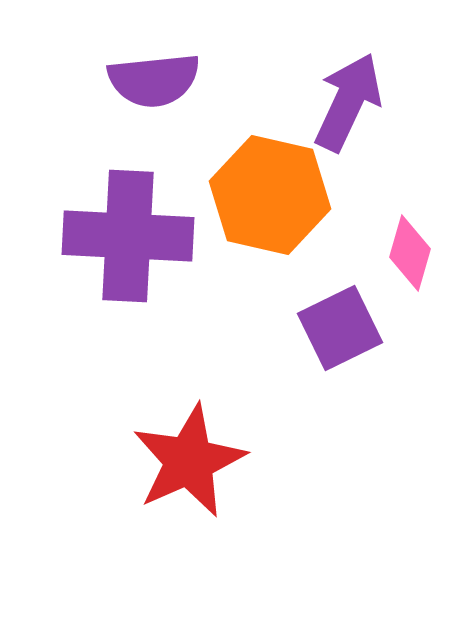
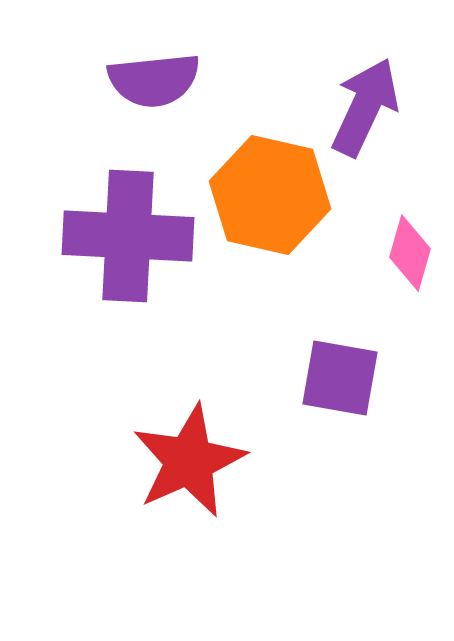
purple arrow: moved 17 px right, 5 px down
purple square: moved 50 px down; rotated 36 degrees clockwise
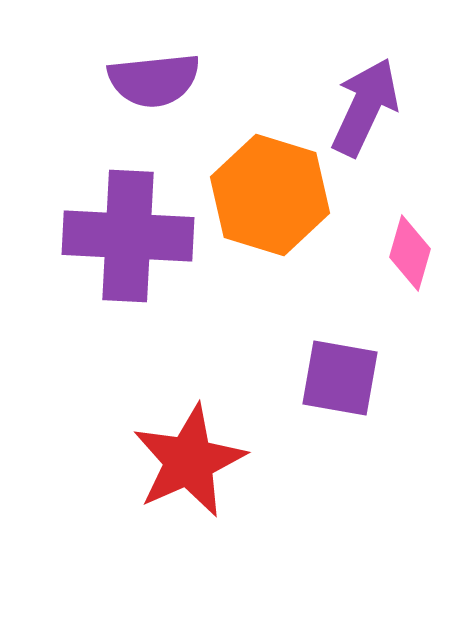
orange hexagon: rotated 4 degrees clockwise
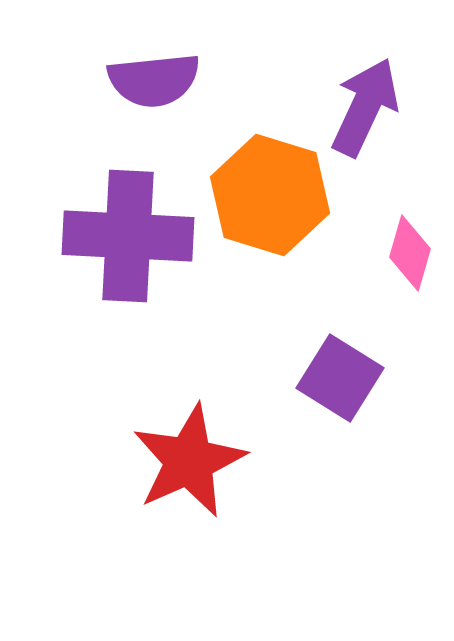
purple square: rotated 22 degrees clockwise
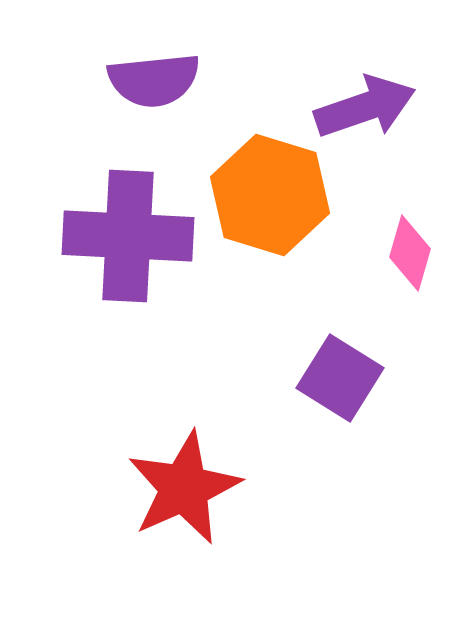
purple arrow: rotated 46 degrees clockwise
red star: moved 5 px left, 27 px down
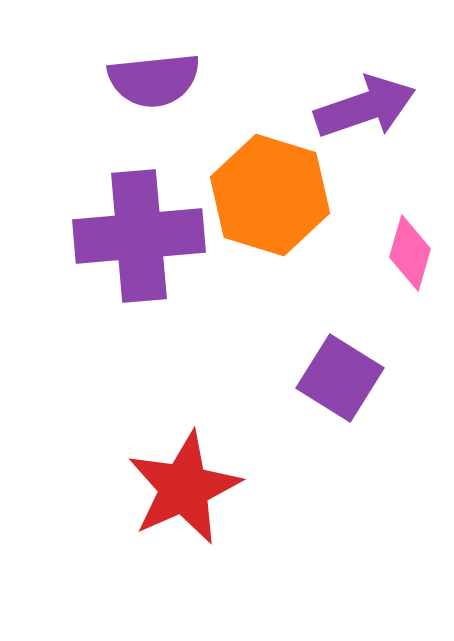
purple cross: moved 11 px right; rotated 8 degrees counterclockwise
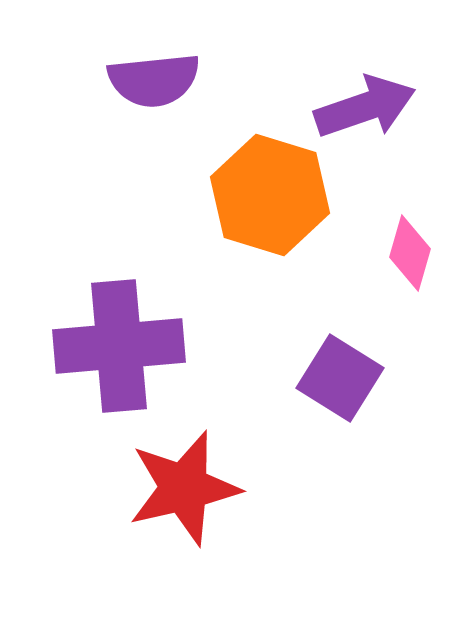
purple cross: moved 20 px left, 110 px down
red star: rotated 11 degrees clockwise
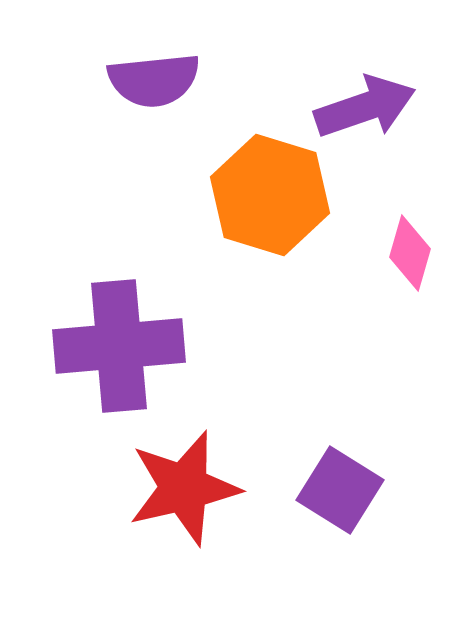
purple square: moved 112 px down
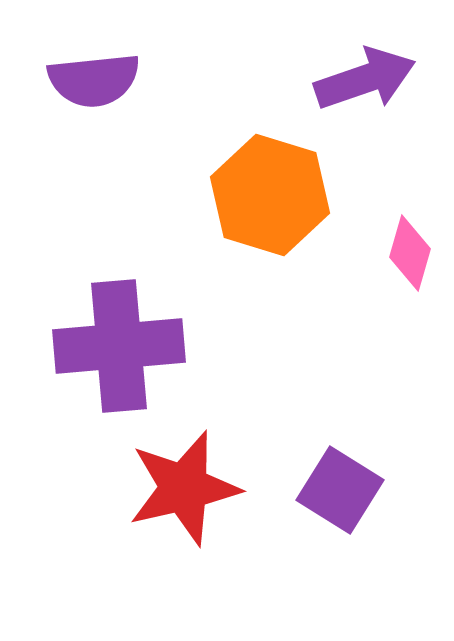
purple semicircle: moved 60 px left
purple arrow: moved 28 px up
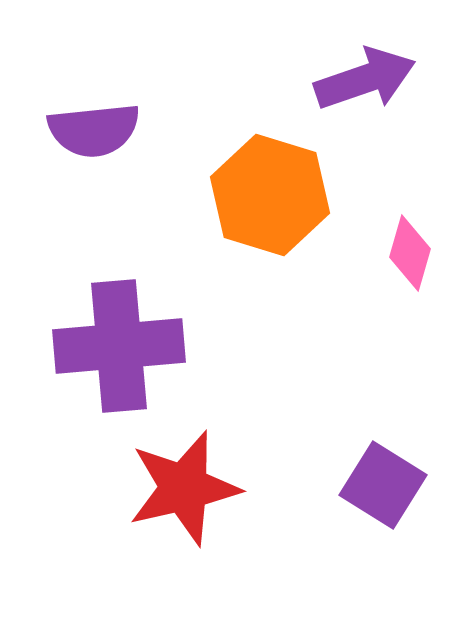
purple semicircle: moved 50 px down
purple square: moved 43 px right, 5 px up
